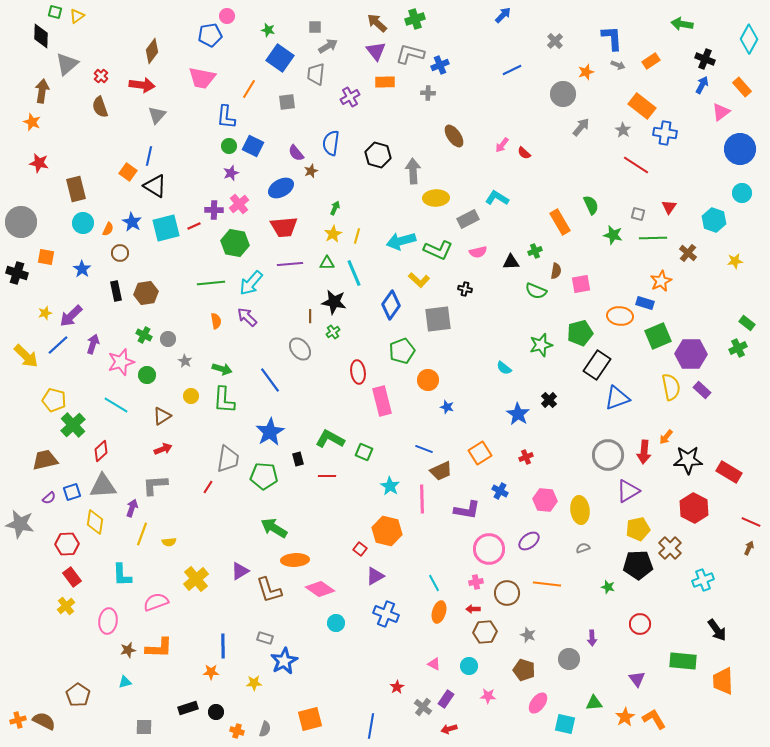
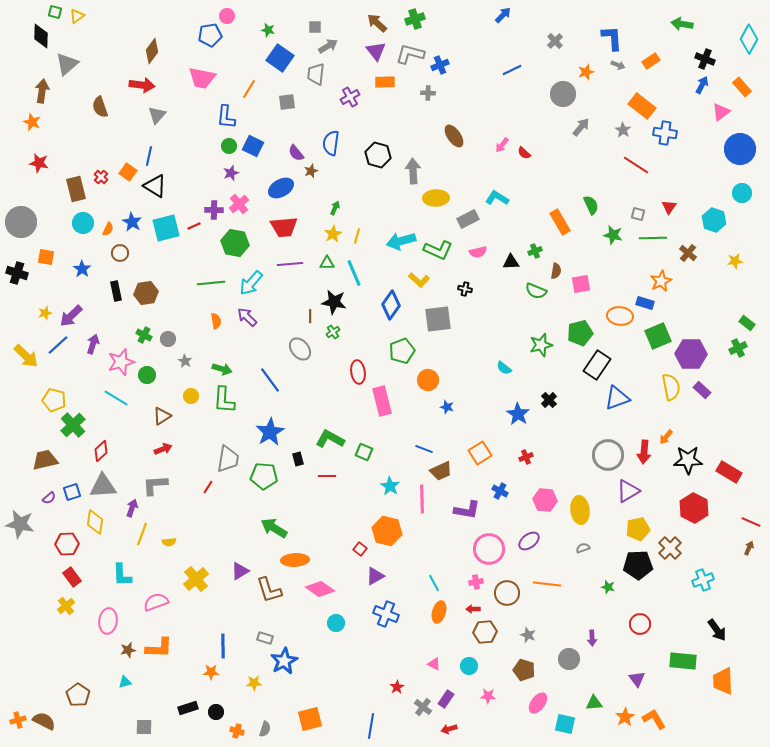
red cross at (101, 76): moved 101 px down
cyan line at (116, 405): moved 7 px up
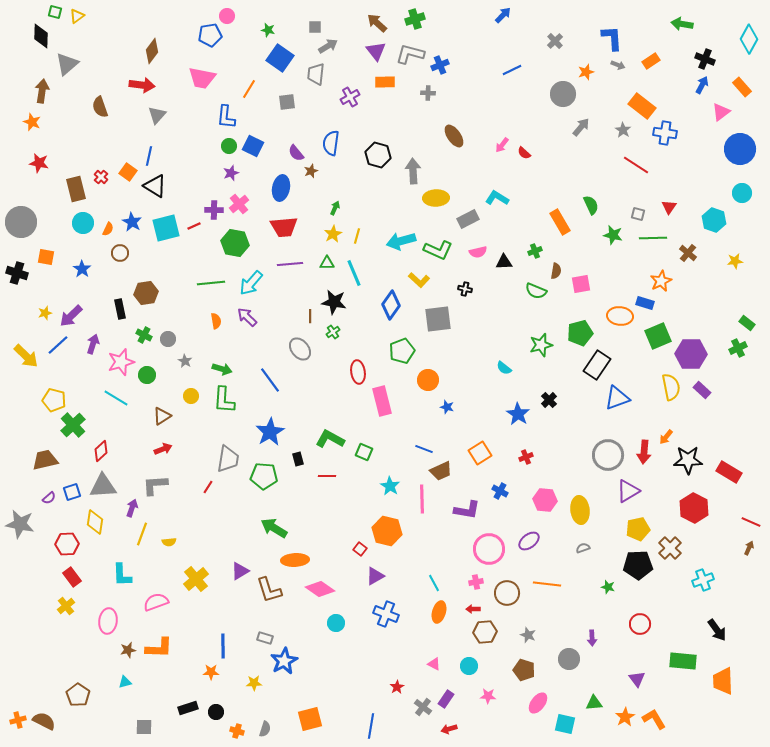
blue ellipse at (281, 188): rotated 50 degrees counterclockwise
black triangle at (511, 262): moved 7 px left
black rectangle at (116, 291): moved 4 px right, 18 px down
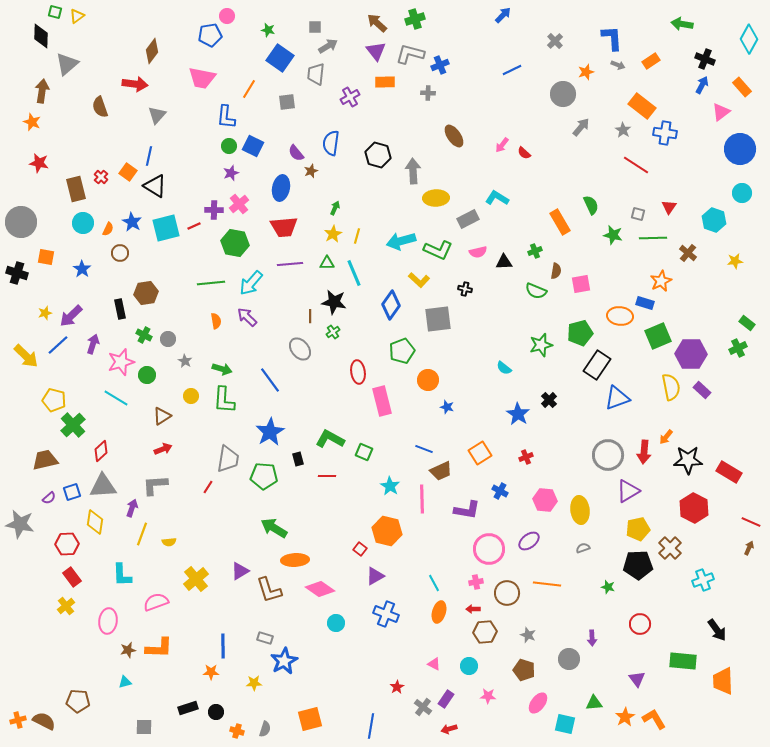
red arrow at (142, 85): moved 7 px left, 1 px up
brown pentagon at (78, 695): moved 6 px down; rotated 30 degrees counterclockwise
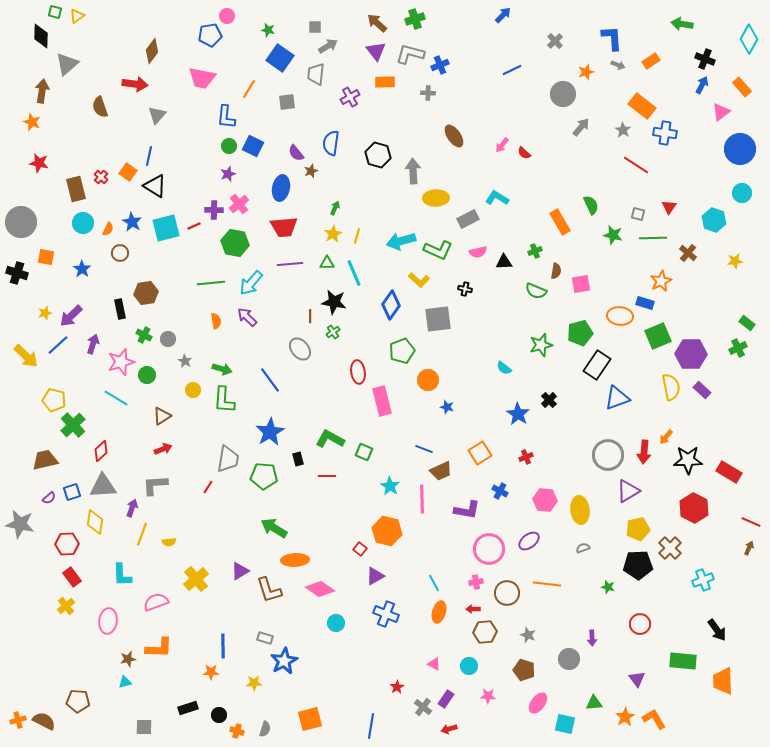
purple star at (231, 173): moved 3 px left, 1 px down
yellow circle at (191, 396): moved 2 px right, 6 px up
brown star at (128, 650): moved 9 px down
black circle at (216, 712): moved 3 px right, 3 px down
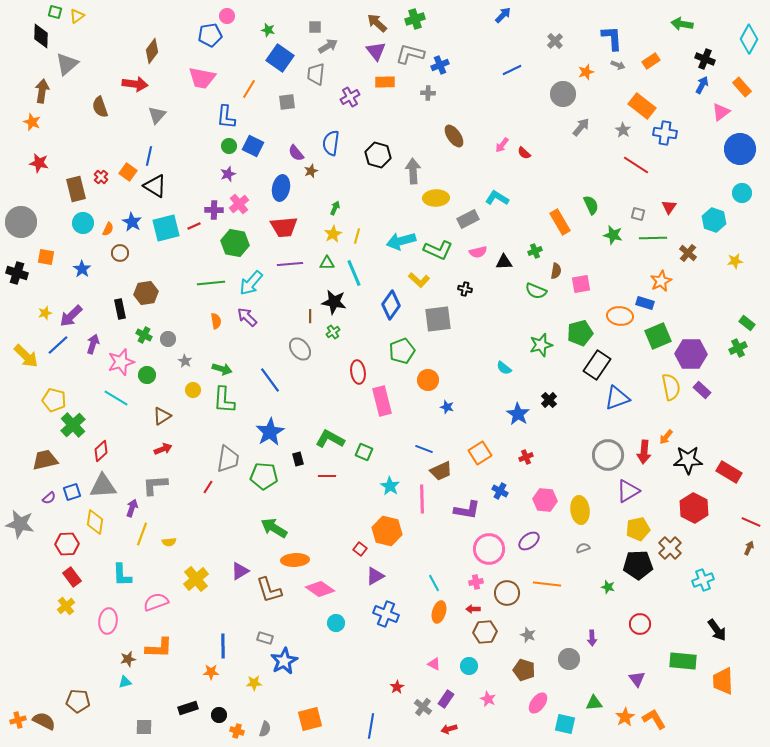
pink star at (488, 696): moved 3 px down; rotated 21 degrees clockwise
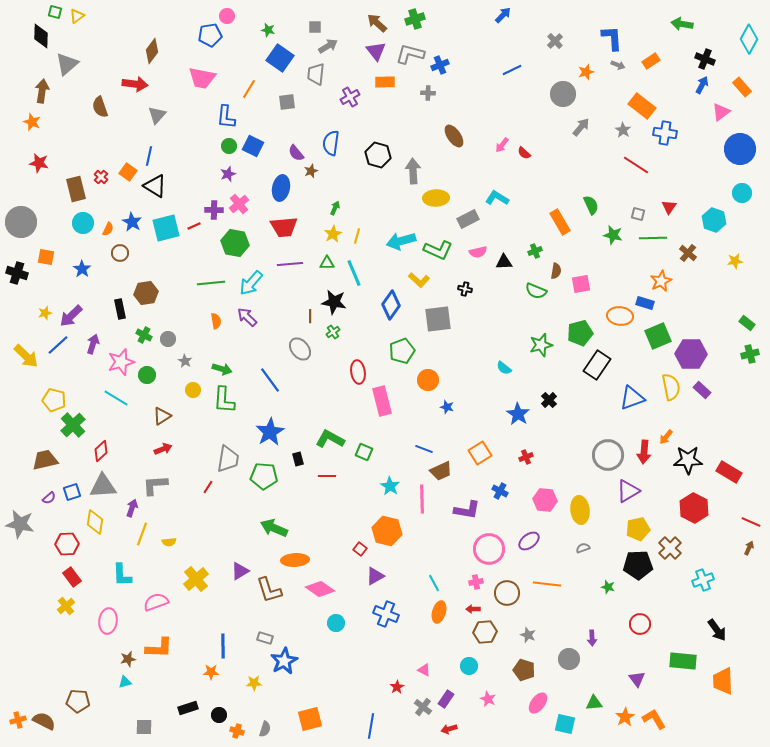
green cross at (738, 348): moved 12 px right, 6 px down; rotated 12 degrees clockwise
blue triangle at (617, 398): moved 15 px right
green arrow at (274, 528): rotated 8 degrees counterclockwise
pink triangle at (434, 664): moved 10 px left, 6 px down
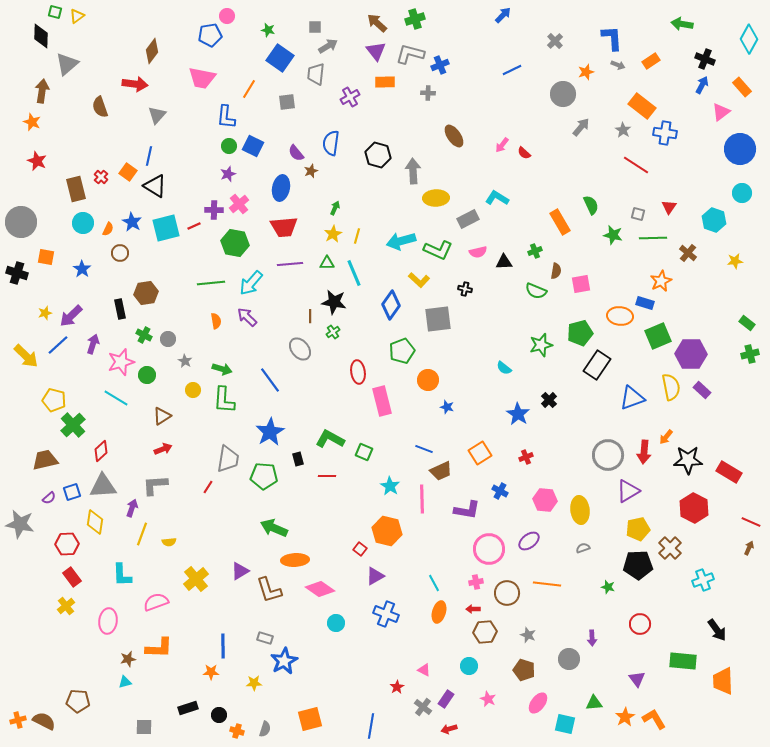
red star at (39, 163): moved 2 px left, 2 px up; rotated 12 degrees clockwise
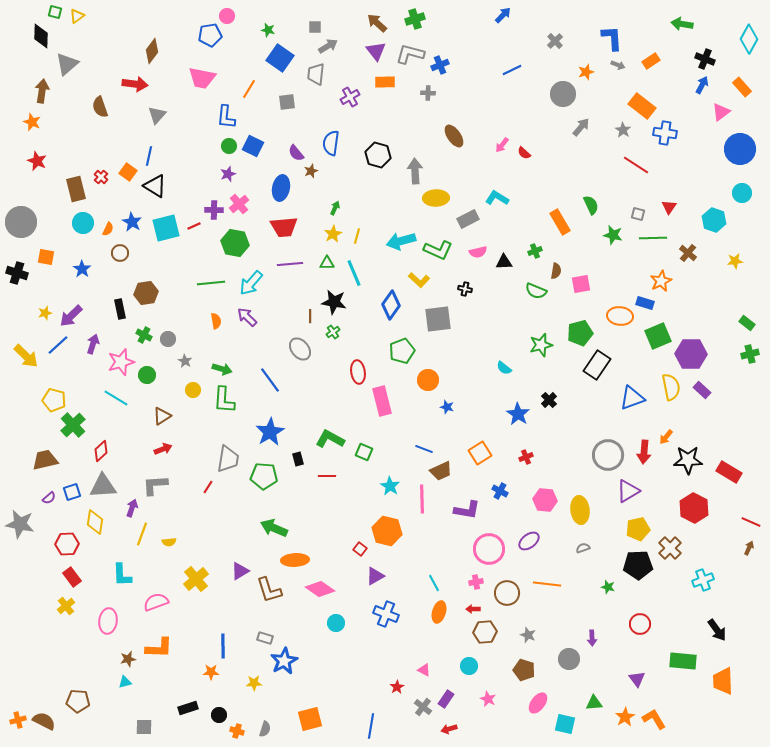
gray arrow at (413, 171): moved 2 px right
